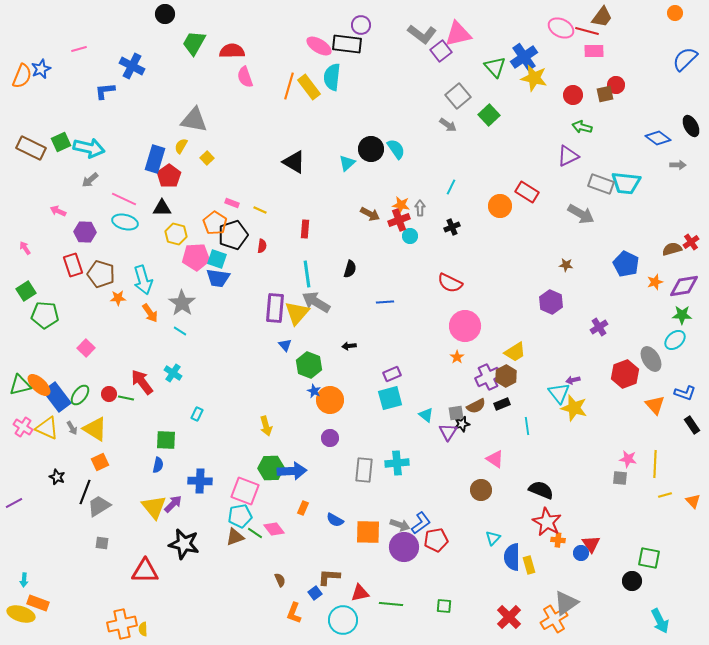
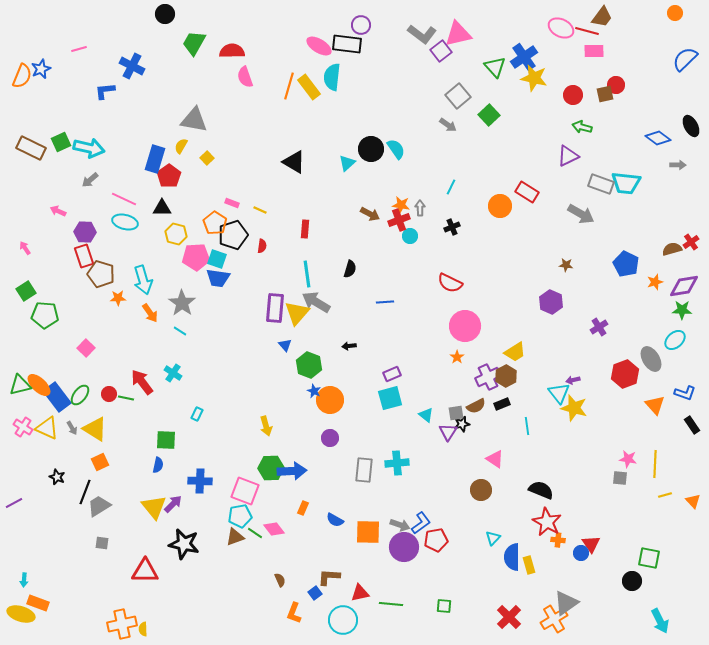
red rectangle at (73, 265): moved 11 px right, 9 px up
green star at (682, 315): moved 5 px up
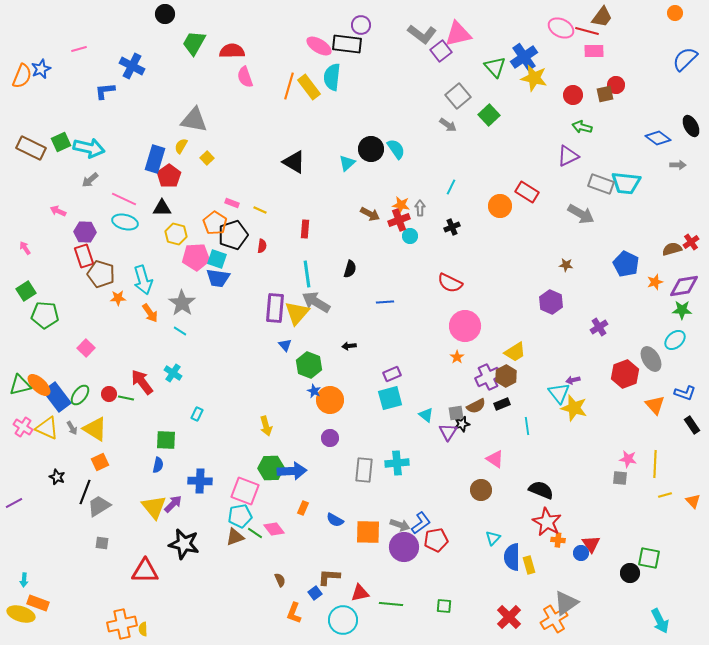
black circle at (632, 581): moved 2 px left, 8 px up
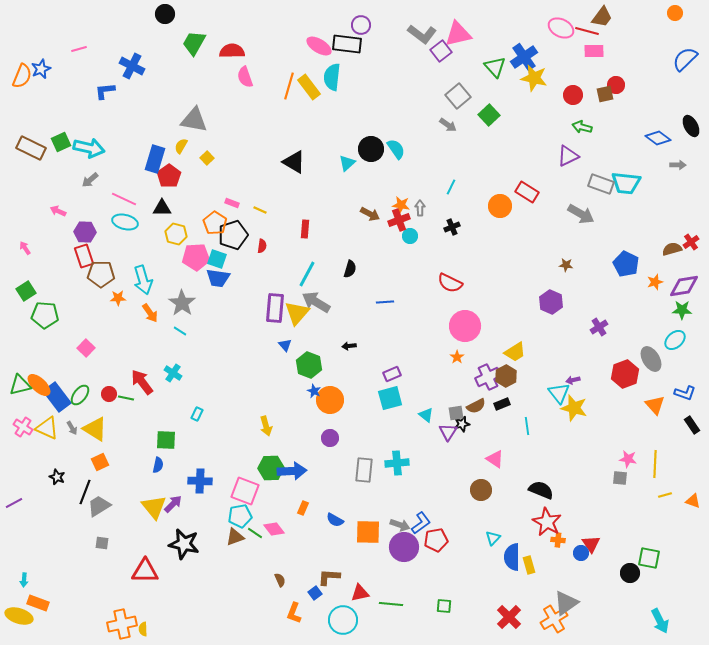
brown pentagon at (101, 274): rotated 16 degrees counterclockwise
cyan line at (307, 274): rotated 36 degrees clockwise
orange triangle at (693, 501): rotated 28 degrees counterclockwise
yellow ellipse at (21, 614): moved 2 px left, 2 px down
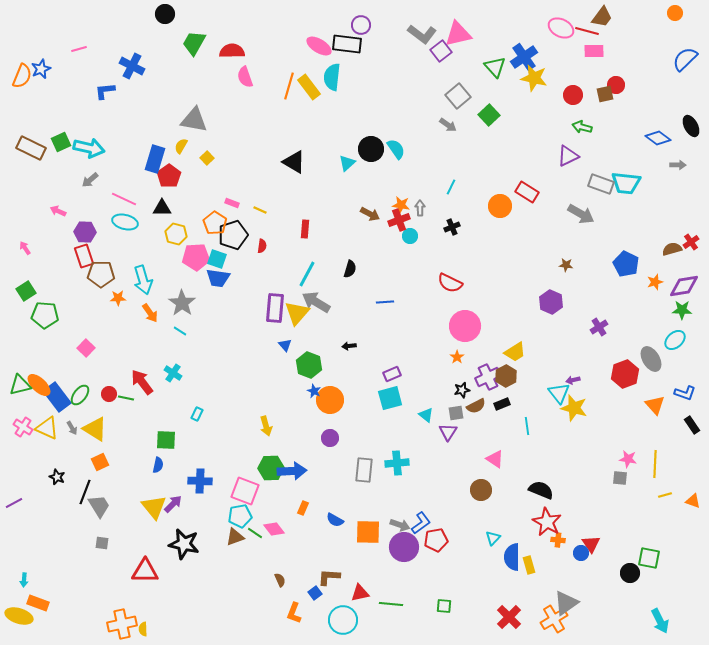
black star at (462, 424): moved 34 px up
gray trapezoid at (99, 506): rotated 90 degrees clockwise
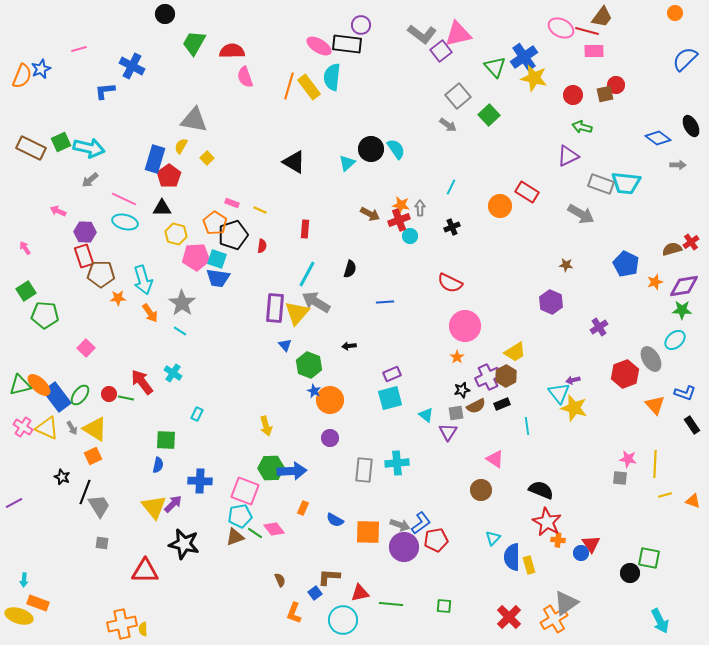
orange square at (100, 462): moved 7 px left, 6 px up
black star at (57, 477): moved 5 px right
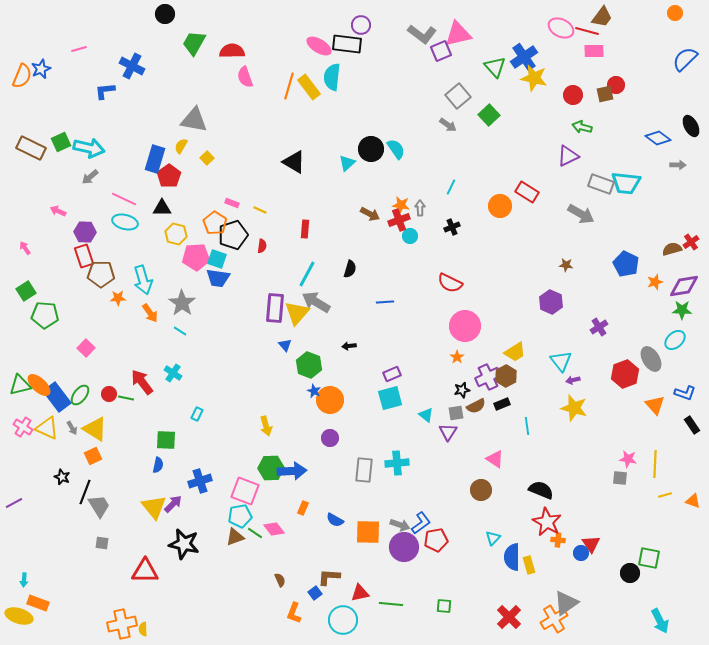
purple square at (441, 51): rotated 15 degrees clockwise
gray arrow at (90, 180): moved 3 px up
cyan triangle at (559, 393): moved 2 px right, 32 px up
blue cross at (200, 481): rotated 20 degrees counterclockwise
